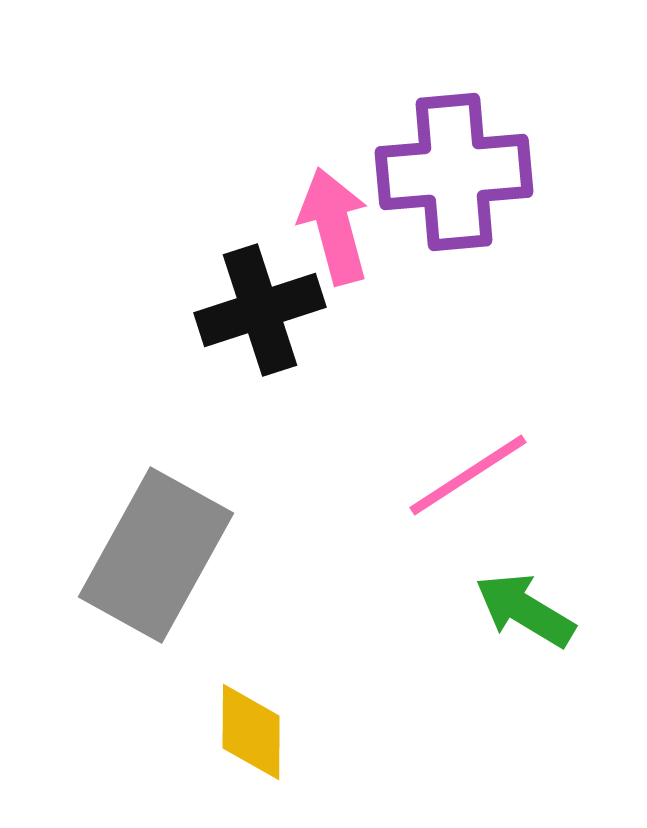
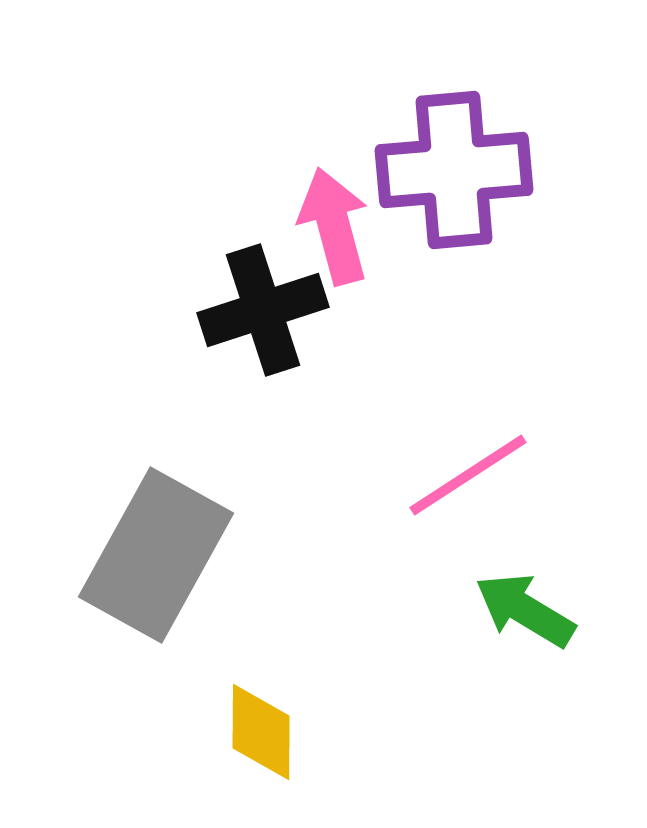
purple cross: moved 2 px up
black cross: moved 3 px right
yellow diamond: moved 10 px right
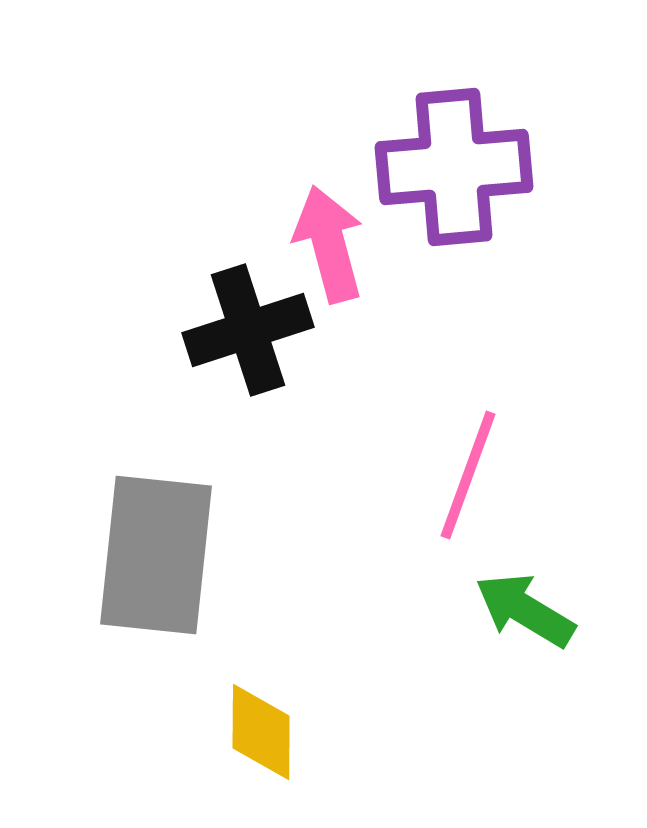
purple cross: moved 3 px up
pink arrow: moved 5 px left, 18 px down
black cross: moved 15 px left, 20 px down
pink line: rotated 37 degrees counterclockwise
gray rectangle: rotated 23 degrees counterclockwise
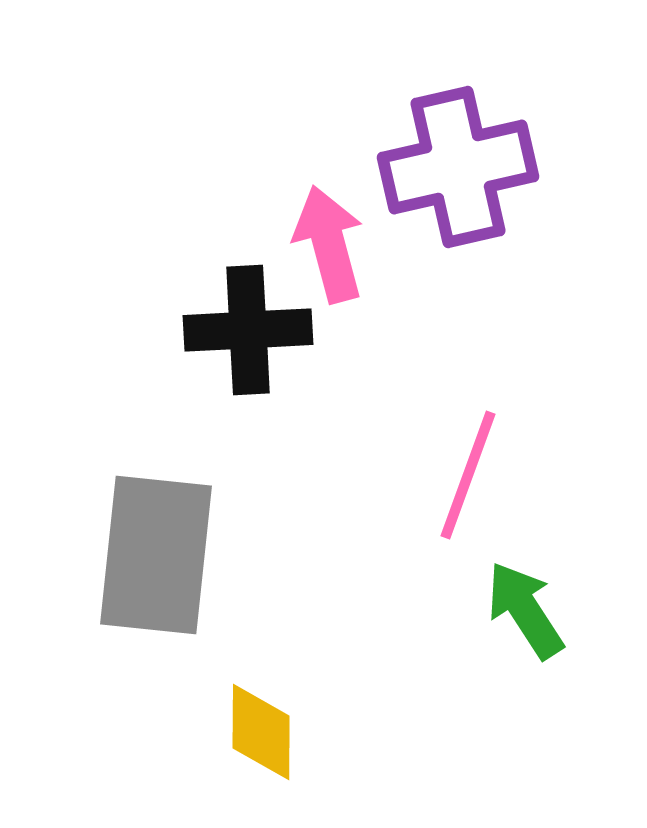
purple cross: moved 4 px right; rotated 8 degrees counterclockwise
black cross: rotated 15 degrees clockwise
green arrow: rotated 26 degrees clockwise
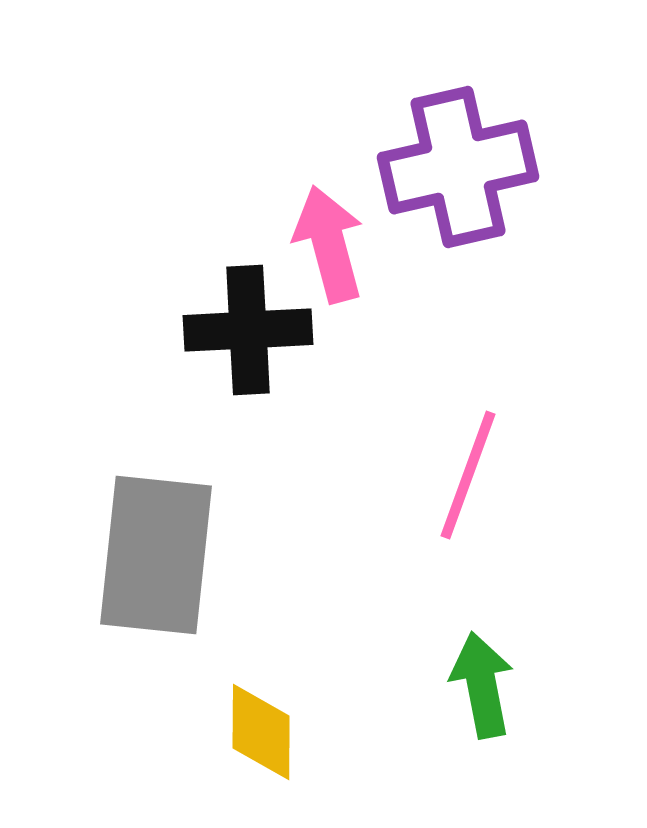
green arrow: moved 43 px left, 75 px down; rotated 22 degrees clockwise
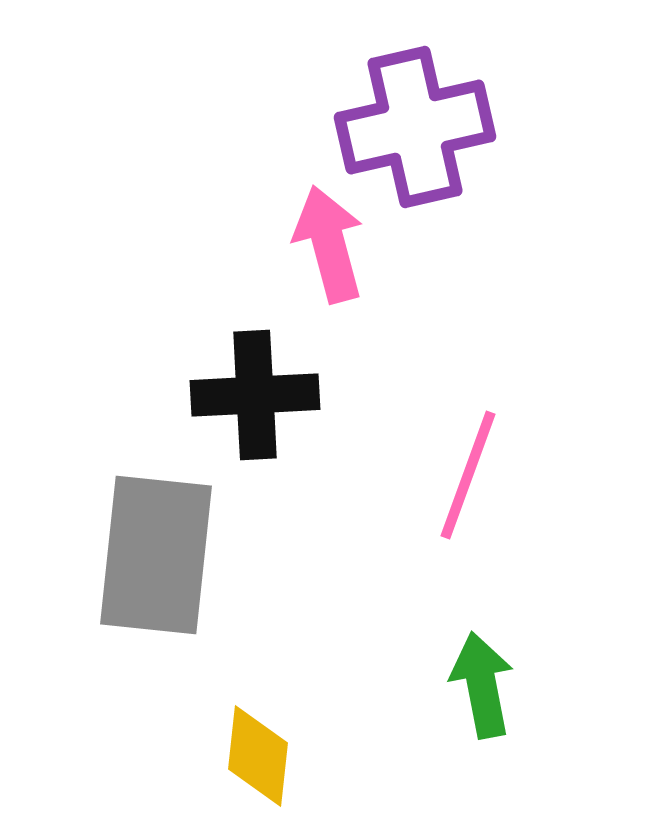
purple cross: moved 43 px left, 40 px up
black cross: moved 7 px right, 65 px down
yellow diamond: moved 3 px left, 24 px down; rotated 6 degrees clockwise
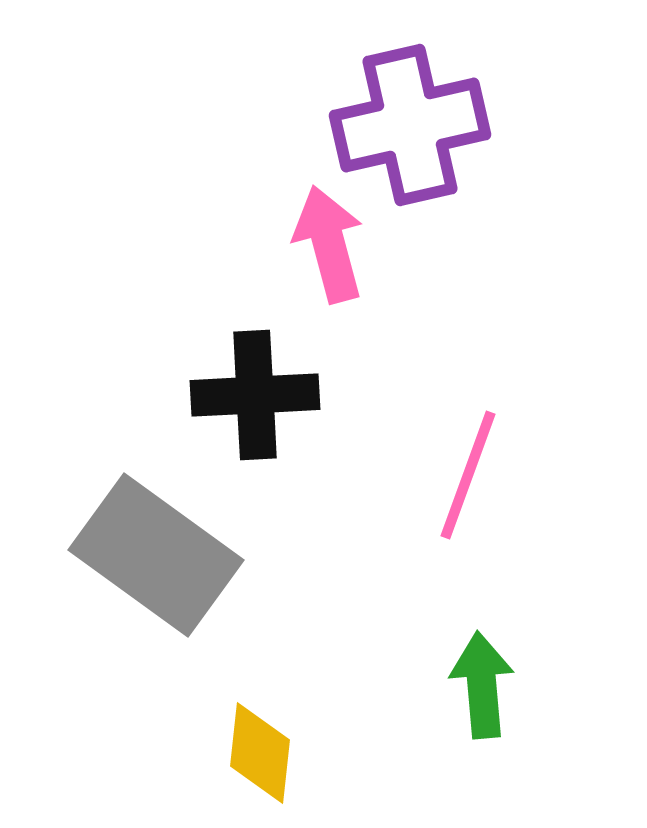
purple cross: moved 5 px left, 2 px up
gray rectangle: rotated 60 degrees counterclockwise
green arrow: rotated 6 degrees clockwise
yellow diamond: moved 2 px right, 3 px up
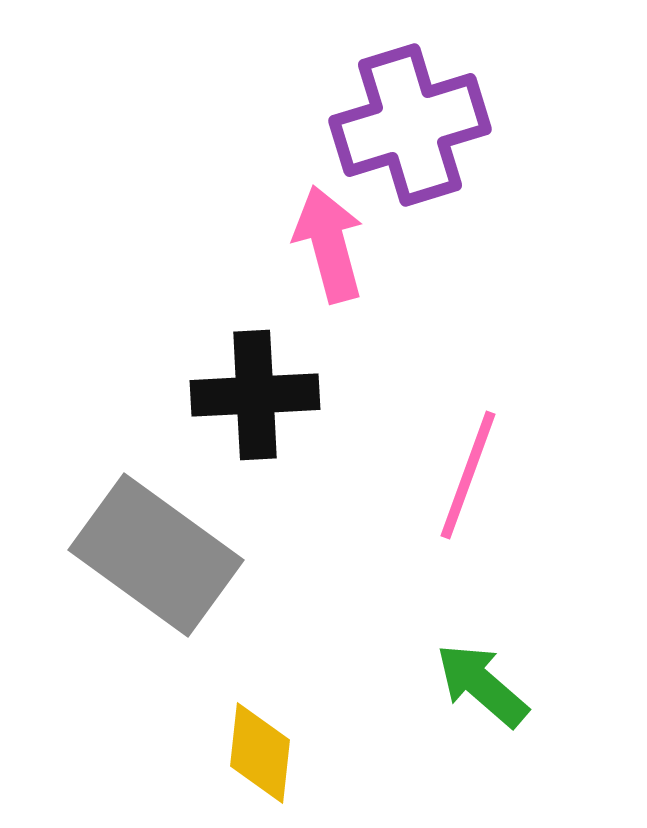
purple cross: rotated 4 degrees counterclockwise
green arrow: rotated 44 degrees counterclockwise
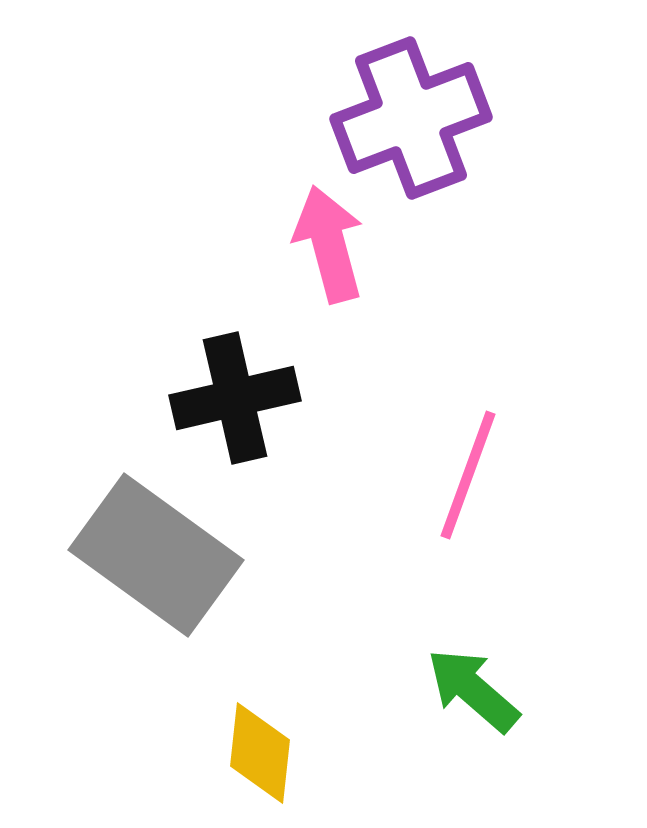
purple cross: moved 1 px right, 7 px up; rotated 4 degrees counterclockwise
black cross: moved 20 px left, 3 px down; rotated 10 degrees counterclockwise
green arrow: moved 9 px left, 5 px down
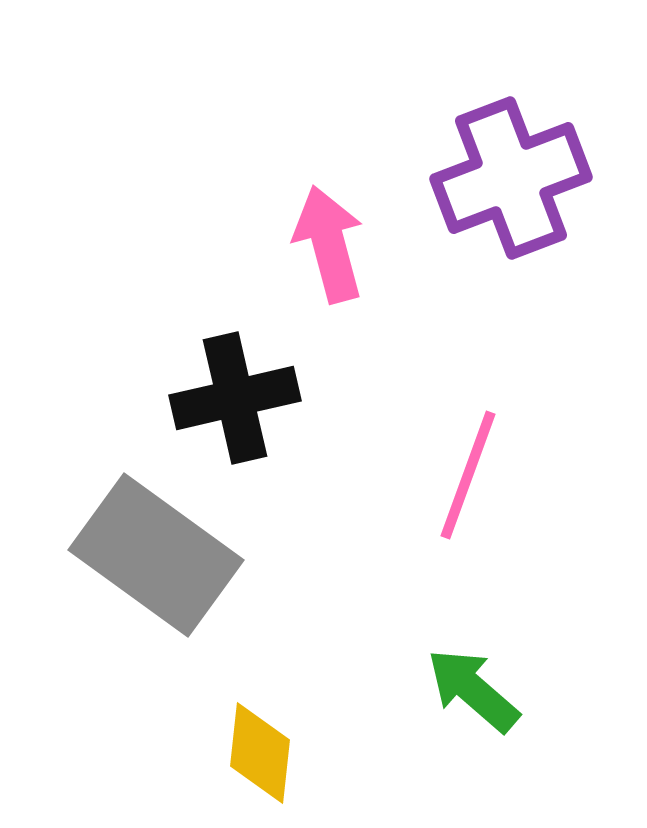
purple cross: moved 100 px right, 60 px down
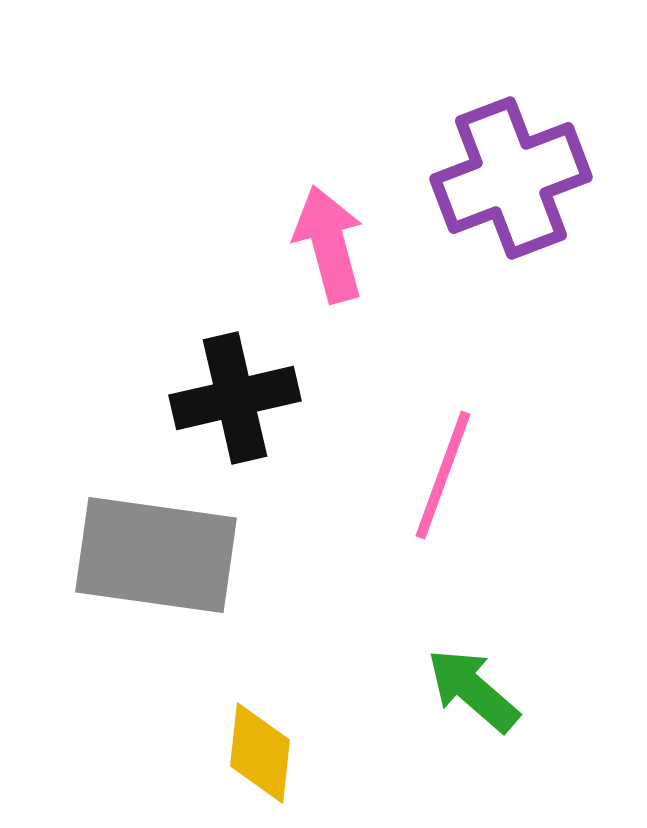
pink line: moved 25 px left
gray rectangle: rotated 28 degrees counterclockwise
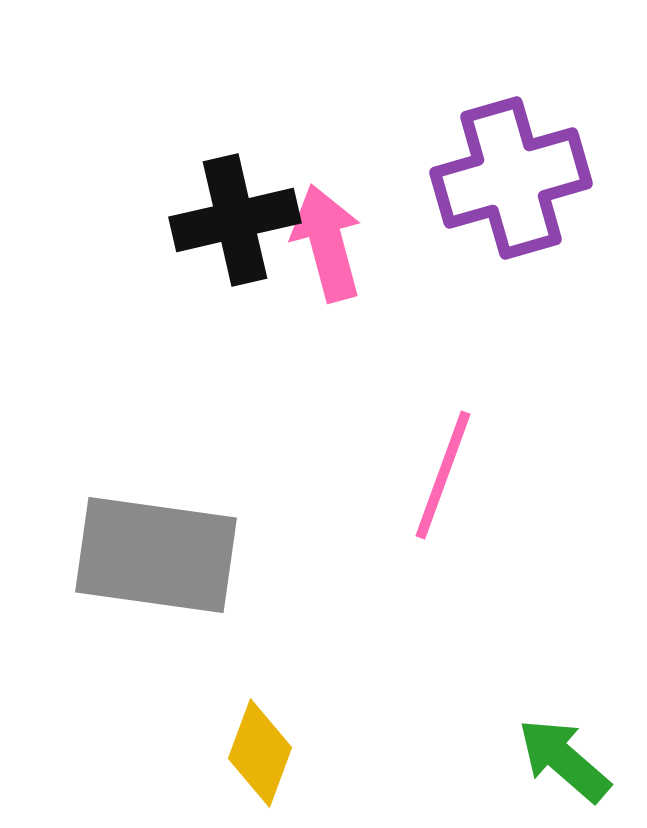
purple cross: rotated 5 degrees clockwise
pink arrow: moved 2 px left, 1 px up
black cross: moved 178 px up
green arrow: moved 91 px right, 70 px down
yellow diamond: rotated 14 degrees clockwise
